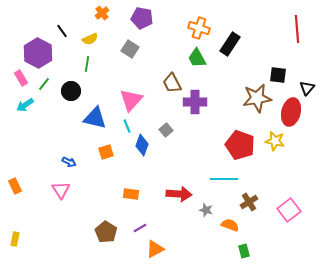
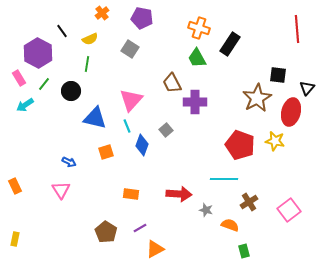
pink rectangle at (21, 78): moved 2 px left
brown star at (257, 98): rotated 20 degrees counterclockwise
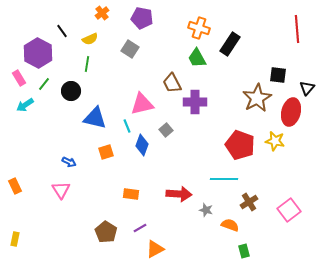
pink triangle at (131, 100): moved 11 px right, 4 px down; rotated 35 degrees clockwise
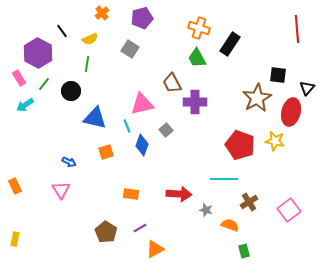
purple pentagon at (142, 18): rotated 25 degrees counterclockwise
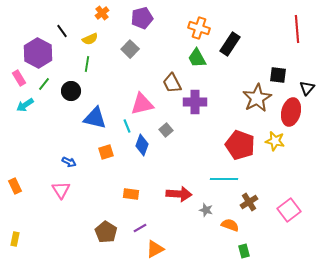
gray square at (130, 49): rotated 12 degrees clockwise
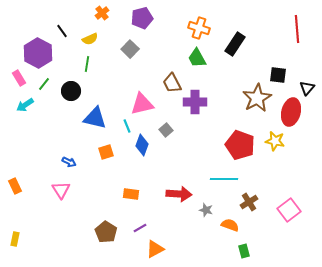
black rectangle at (230, 44): moved 5 px right
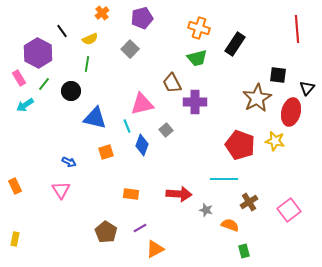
green trapezoid at (197, 58): rotated 75 degrees counterclockwise
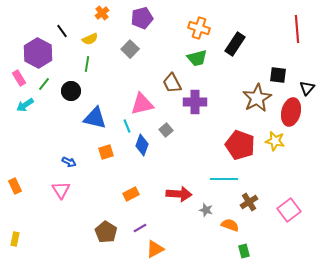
orange rectangle at (131, 194): rotated 35 degrees counterclockwise
